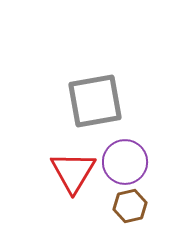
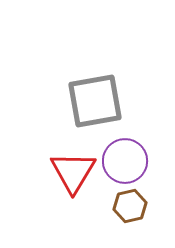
purple circle: moved 1 px up
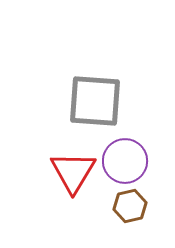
gray square: rotated 14 degrees clockwise
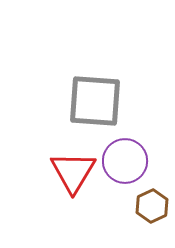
brown hexagon: moved 22 px right; rotated 12 degrees counterclockwise
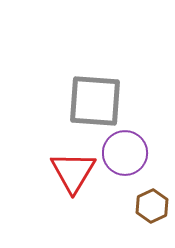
purple circle: moved 8 px up
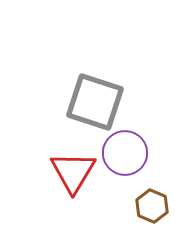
gray square: moved 1 px down; rotated 14 degrees clockwise
brown hexagon: rotated 12 degrees counterclockwise
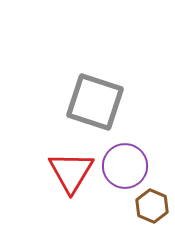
purple circle: moved 13 px down
red triangle: moved 2 px left
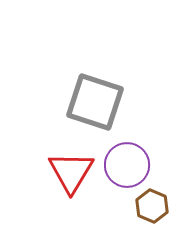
purple circle: moved 2 px right, 1 px up
